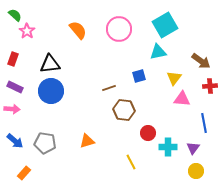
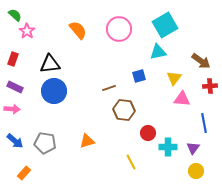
blue circle: moved 3 px right
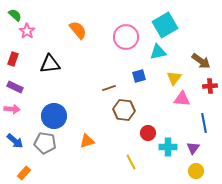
pink circle: moved 7 px right, 8 px down
blue circle: moved 25 px down
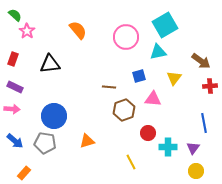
brown line: moved 1 px up; rotated 24 degrees clockwise
pink triangle: moved 29 px left
brown hexagon: rotated 25 degrees counterclockwise
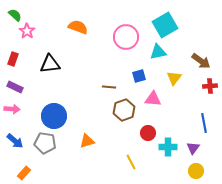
orange semicircle: moved 3 px up; rotated 30 degrees counterclockwise
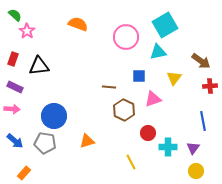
orange semicircle: moved 3 px up
black triangle: moved 11 px left, 2 px down
blue square: rotated 16 degrees clockwise
pink triangle: rotated 24 degrees counterclockwise
brown hexagon: rotated 15 degrees counterclockwise
blue line: moved 1 px left, 2 px up
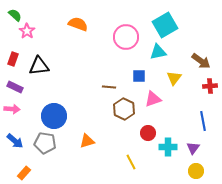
brown hexagon: moved 1 px up
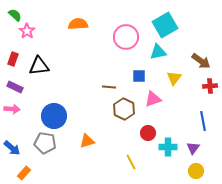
orange semicircle: rotated 24 degrees counterclockwise
blue arrow: moved 3 px left, 7 px down
